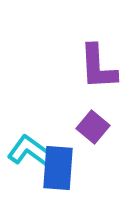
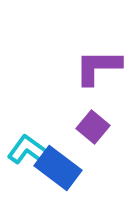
purple L-shape: rotated 93 degrees clockwise
blue rectangle: rotated 57 degrees counterclockwise
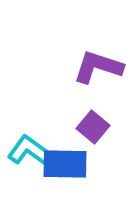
purple L-shape: rotated 18 degrees clockwise
blue rectangle: moved 7 px right, 4 px up; rotated 36 degrees counterclockwise
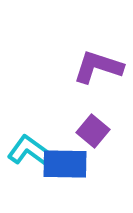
purple square: moved 4 px down
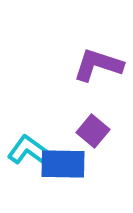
purple L-shape: moved 2 px up
blue rectangle: moved 2 px left
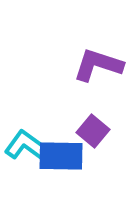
cyan L-shape: moved 3 px left, 5 px up
blue rectangle: moved 2 px left, 8 px up
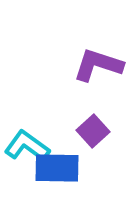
purple square: rotated 8 degrees clockwise
blue rectangle: moved 4 px left, 12 px down
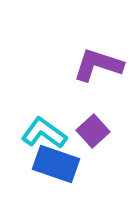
cyan L-shape: moved 17 px right, 13 px up
blue rectangle: moved 1 px left, 4 px up; rotated 18 degrees clockwise
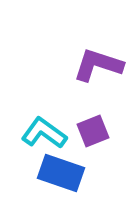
purple square: rotated 20 degrees clockwise
blue rectangle: moved 5 px right, 9 px down
